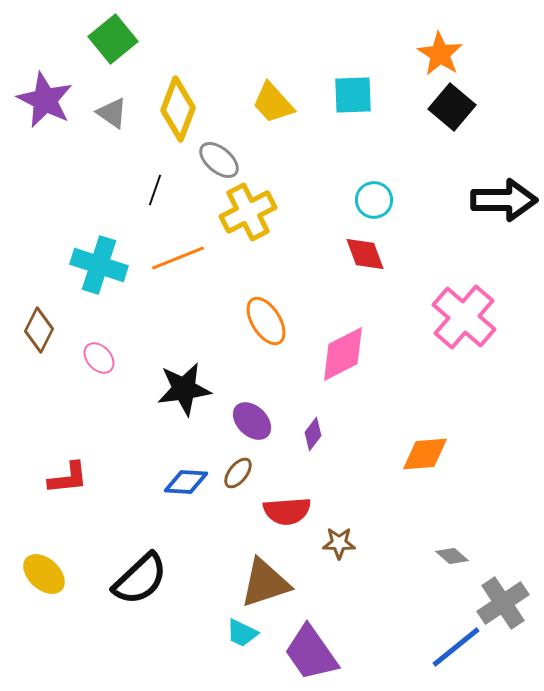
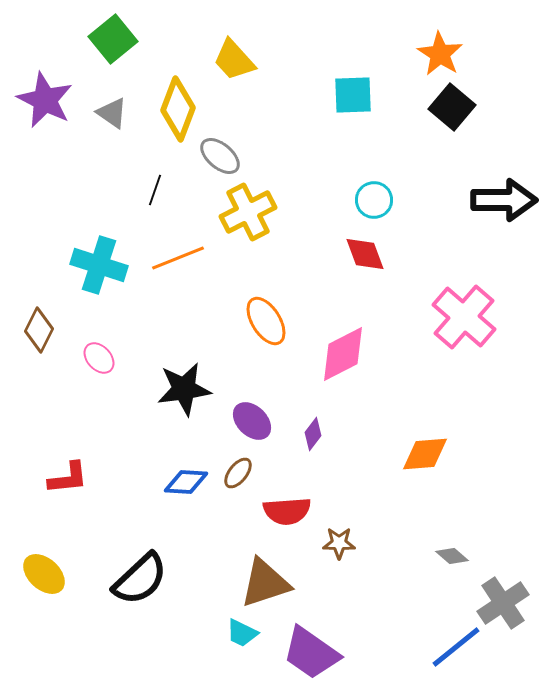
yellow trapezoid: moved 39 px left, 43 px up
gray ellipse: moved 1 px right, 4 px up
purple trapezoid: rotated 20 degrees counterclockwise
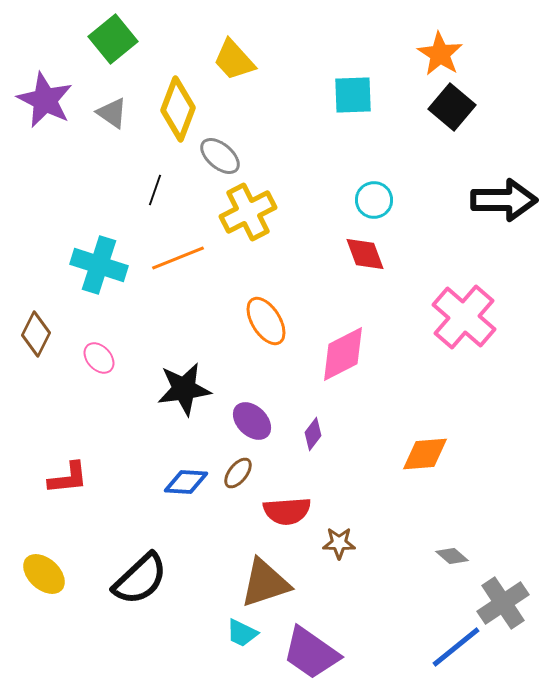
brown diamond: moved 3 px left, 4 px down
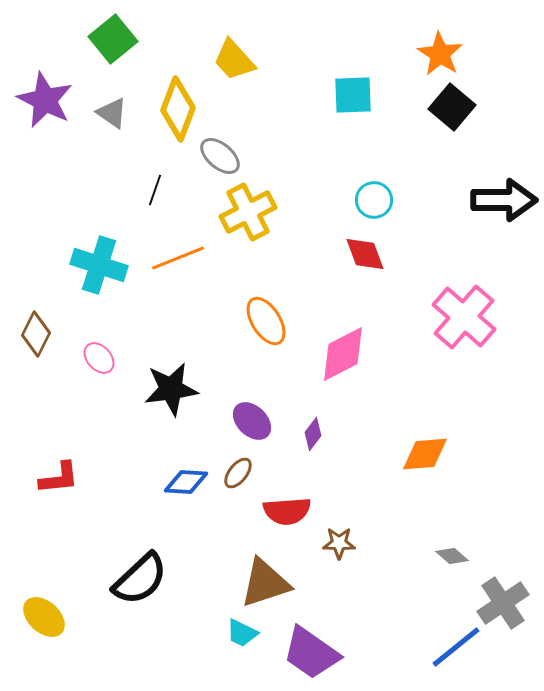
black star: moved 13 px left
red L-shape: moved 9 px left
yellow ellipse: moved 43 px down
